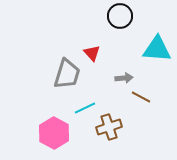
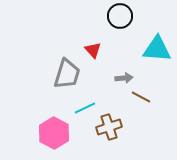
red triangle: moved 1 px right, 3 px up
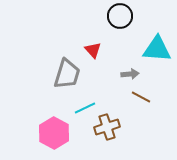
gray arrow: moved 6 px right, 4 px up
brown cross: moved 2 px left
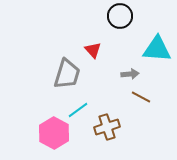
cyan line: moved 7 px left, 2 px down; rotated 10 degrees counterclockwise
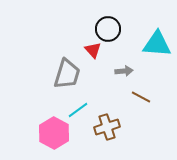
black circle: moved 12 px left, 13 px down
cyan triangle: moved 5 px up
gray arrow: moved 6 px left, 3 px up
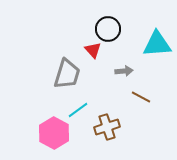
cyan triangle: rotated 8 degrees counterclockwise
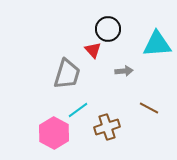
brown line: moved 8 px right, 11 px down
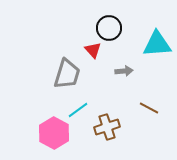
black circle: moved 1 px right, 1 px up
